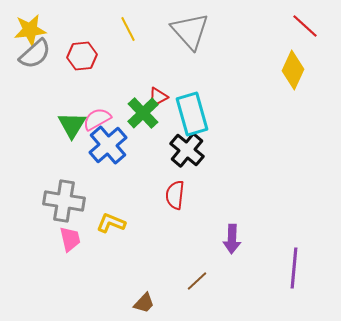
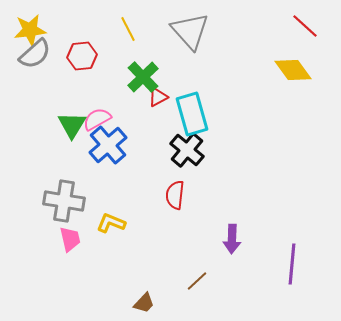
yellow diamond: rotated 60 degrees counterclockwise
green cross: moved 36 px up
purple line: moved 2 px left, 4 px up
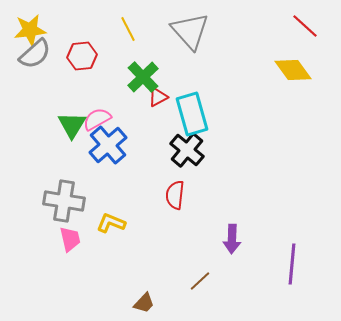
brown line: moved 3 px right
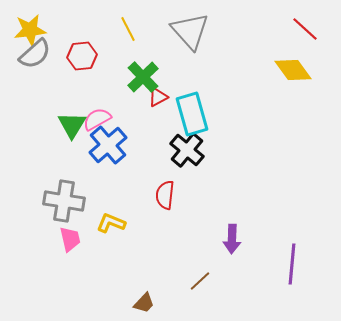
red line: moved 3 px down
red semicircle: moved 10 px left
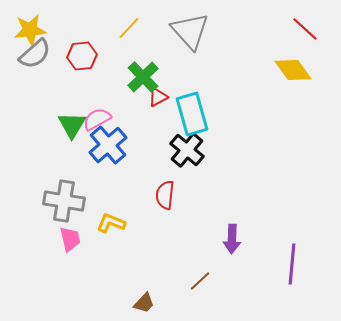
yellow line: moved 1 px right, 1 px up; rotated 70 degrees clockwise
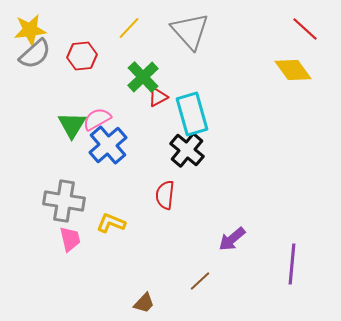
purple arrow: rotated 48 degrees clockwise
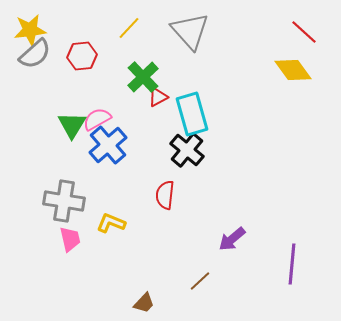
red line: moved 1 px left, 3 px down
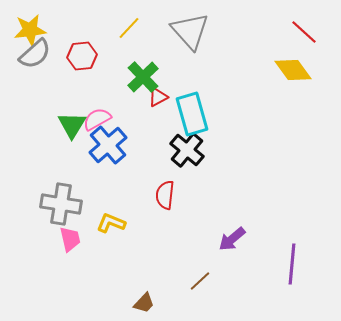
gray cross: moved 3 px left, 3 px down
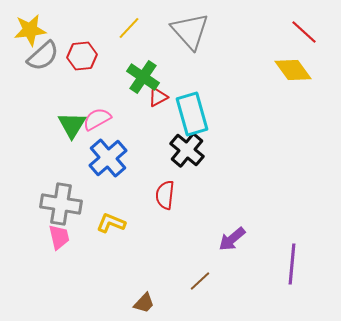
gray semicircle: moved 8 px right, 2 px down
green cross: rotated 12 degrees counterclockwise
blue cross: moved 13 px down
pink trapezoid: moved 11 px left, 2 px up
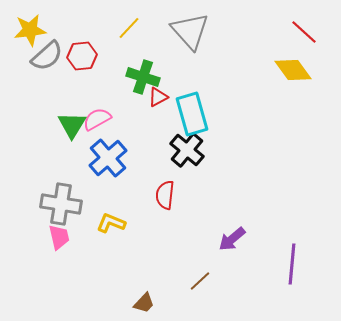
gray semicircle: moved 4 px right
green cross: rotated 16 degrees counterclockwise
